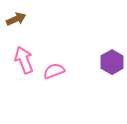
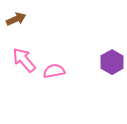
pink arrow: rotated 20 degrees counterclockwise
pink semicircle: rotated 10 degrees clockwise
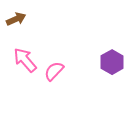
pink arrow: moved 1 px right
pink semicircle: rotated 35 degrees counterclockwise
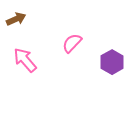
pink semicircle: moved 18 px right, 28 px up
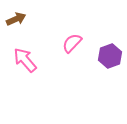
purple hexagon: moved 2 px left, 6 px up; rotated 10 degrees clockwise
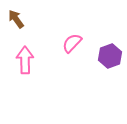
brown arrow: rotated 102 degrees counterclockwise
pink arrow: rotated 40 degrees clockwise
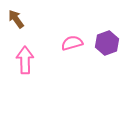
pink semicircle: rotated 30 degrees clockwise
purple hexagon: moved 3 px left, 13 px up
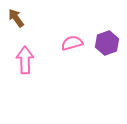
brown arrow: moved 1 px up
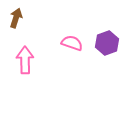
brown arrow: rotated 54 degrees clockwise
pink semicircle: rotated 35 degrees clockwise
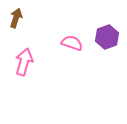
purple hexagon: moved 6 px up
pink arrow: moved 1 px left, 2 px down; rotated 16 degrees clockwise
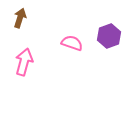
brown arrow: moved 4 px right
purple hexagon: moved 2 px right, 1 px up
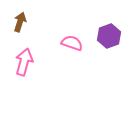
brown arrow: moved 4 px down
